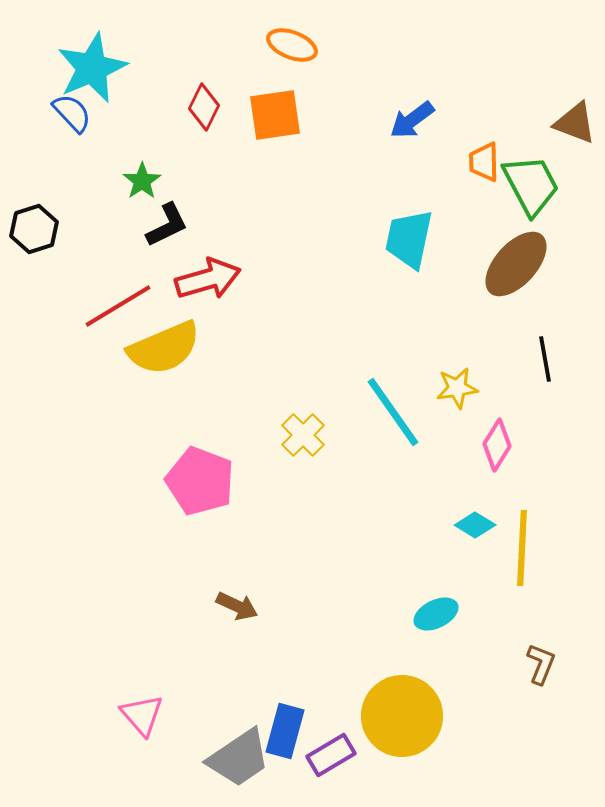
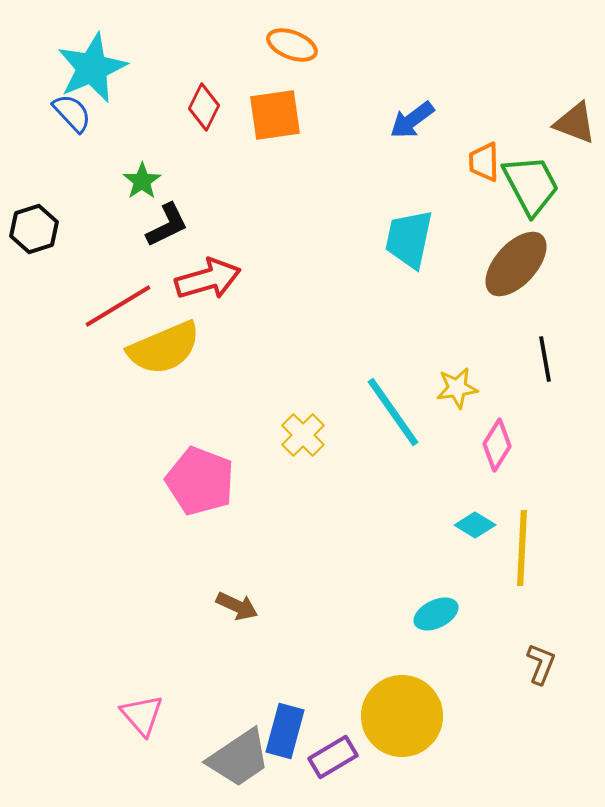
purple rectangle: moved 2 px right, 2 px down
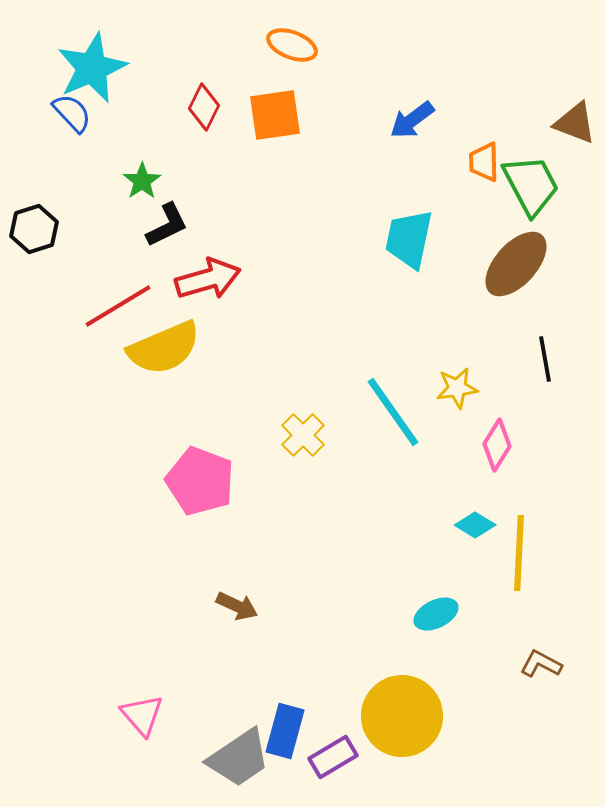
yellow line: moved 3 px left, 5 px down
brown L-shape: rotated 84 degrees counterclockwise
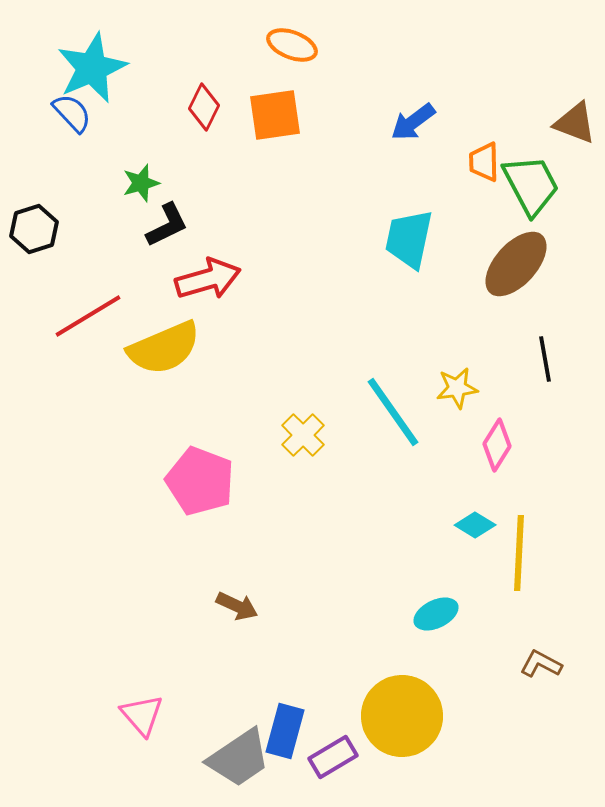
blue arrow: moved 1 px right, 2 px down
green star: moved 1 px left, 2 px down; rotated 18 degrees clockwise
red line: moved 30 px left, 10 px down
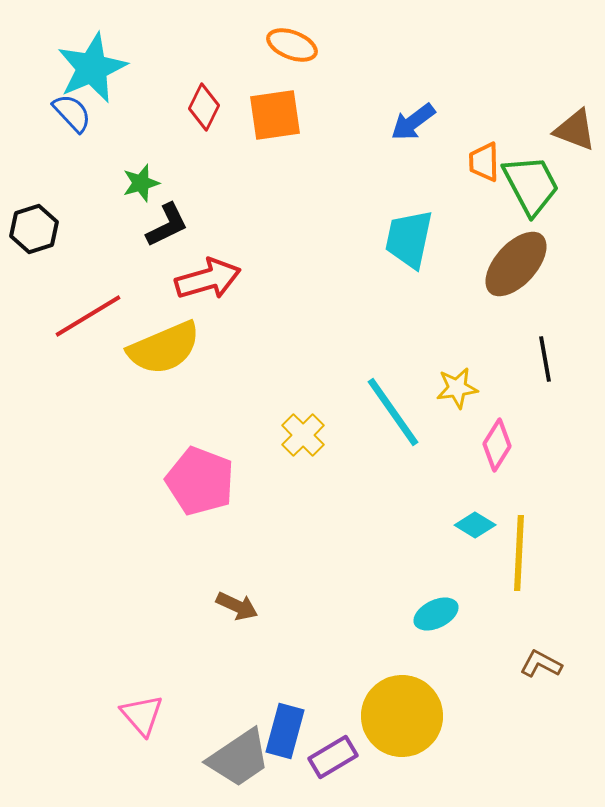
brown triangle: moved 7 px down
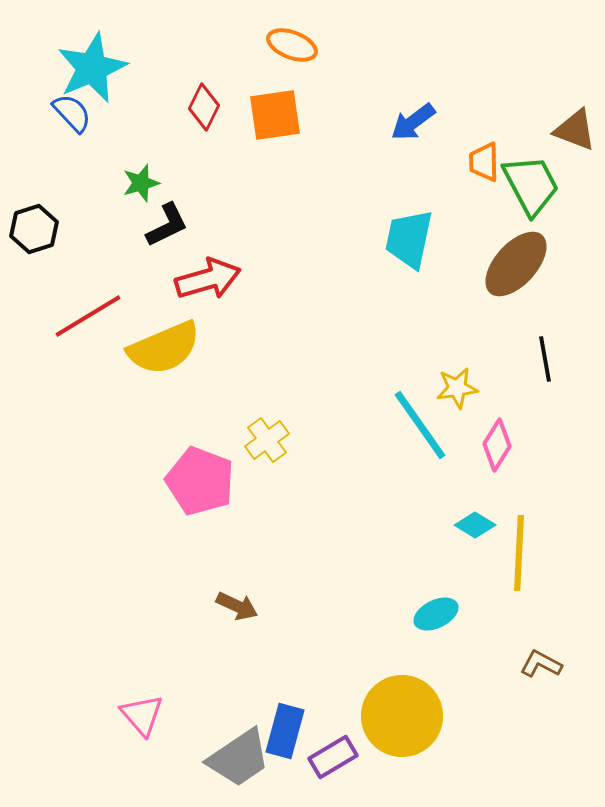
cyan line: moved 27 px right, 13 px down
yellow cross: moved 36 px left, 5 px down; rotated 9 degrees clockwise
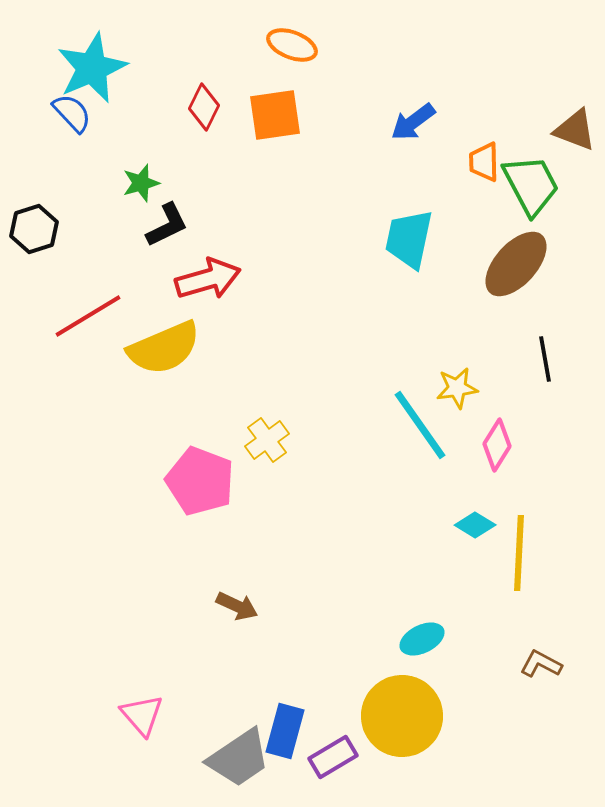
cyan ellipse: moved 14 px left, 25 px down
